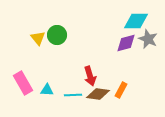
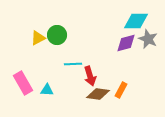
yellow triangle: rotated 42 degrees clockwise
cyan line: moved 31 px up
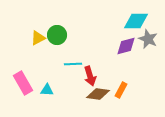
purple diamond: moved 3 px down
